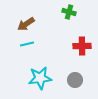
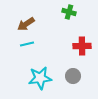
gray circle: moved 2 px left, 4 px up
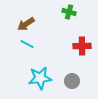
cyan line: rotated 40 degrees clockwise
gray circle: moved 1 px left, 5 px down
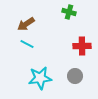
gray circle: moved 3 px right, 5 px up
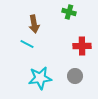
brown arrow: moved 8 px right; rotated 66 degrees counterclockwise
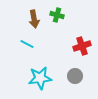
green cross: moved 12 px left, 3 px down
brown arrow: moved 5 px up
red cross: rotated 18 degrees counterclockwise
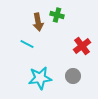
brown arrow: moved 4 px right, 3 px down
red cross: rotated 18 degrees counterclockwise
gray circle: moved 2 px left
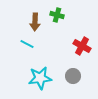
brown arrow: moved 3 px left; rotated 12 degrees clockwise
red cross: rotated 24 degrees counterclockwise
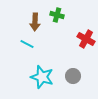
red cross: moved 4 px right, 7 px up
cyan star: moved 2 px right, 1 px up; rotated 25 degrees clockwise
